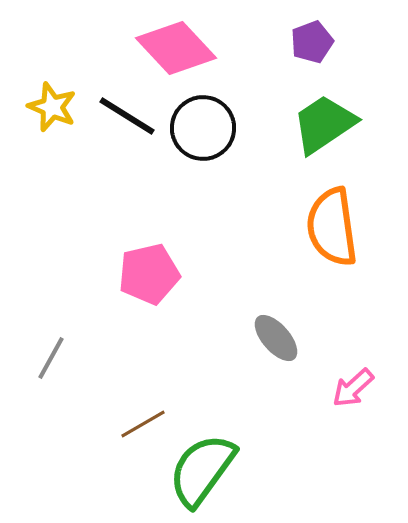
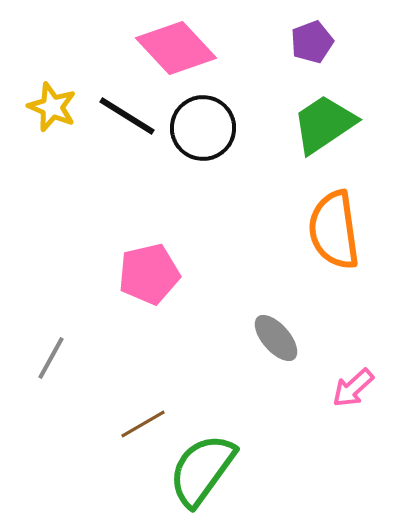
orange semicircle: moved 2 px right, 3 px down
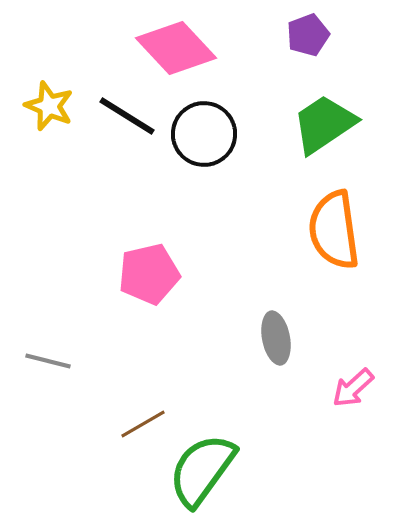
purple pentagon: moved 4 px left, 7 px up
yellow star: moved 3 px left, 1 px up
black circle: moved 1 px right, 6 px down
gray ellipse: rotated 30 degrees clockwise
gray line: moved 3 px left, 3 px down; rotated 75 degrees clockwise
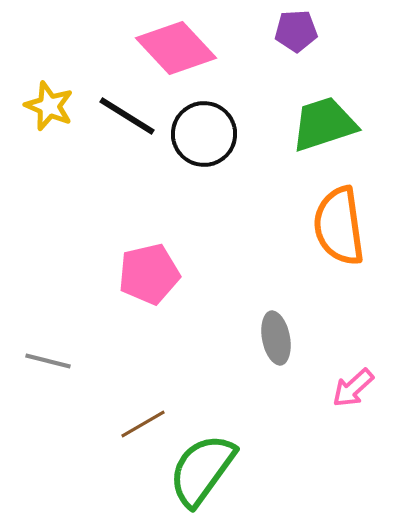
purple pentagon: moved 12 px left, 4 px up; rotated 18 degrees clockwise
green trapezoid: rotated 16 degrees clockwise
orange semicircle: moved 5 px right, 4 px up
